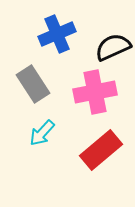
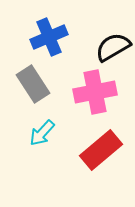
blue cross: moved 8 px left, 3 px down
black semicircle: rotated 6 degrees counterclockwise
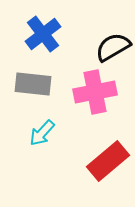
blue cross: moved 6 px left, 3 px up; rotated 15 degrees counterclockwise
gray rectangle: rotated 51 degrees counterclockwise
red rectangle: moved 7 px right, 11 px down
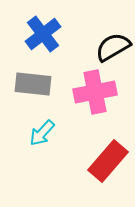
red rectangle: rotated 9 degrees counterclockwise
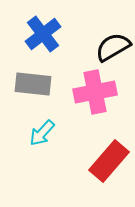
red rectangle: moved 1 px right
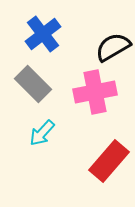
gray rectangle: rotated 39 degrees clockwise
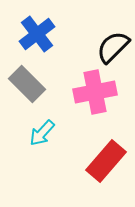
blue cross: moved 6 px left
black semicircle: rotated 15 degrees counterclockwise
gray rectangle: moved 6 px left
red rectangle: moved 3 px left
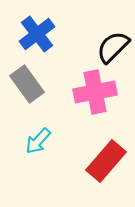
gray rectangle: rotated 9 degrees clockwise
cyan arrow: moved 4 px left, 8 px down
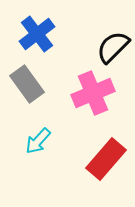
pink cross: moved 2 px left, 1 px down; rotated 12 degrees counterclockwise
red rectangle: moved 2 px up
